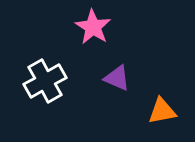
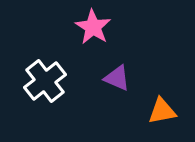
white cross: rotated 9 degrees counterclockwise
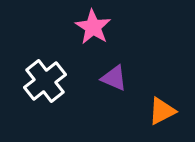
purple triangle: moved 3 px left
orange triangle: rotated 16 degrees counterclockwise
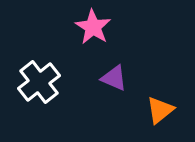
white cross: moved 6 px left, 1 px down
orange triangle: moved 2 px left, 1 px up; rotated 12 degrees counterclockwise
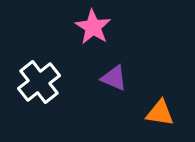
orange triangle: moved 3 px down; rotated 48 degrees clockwise
